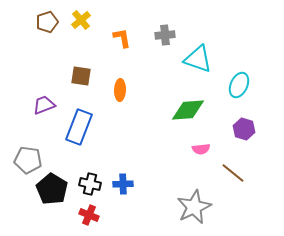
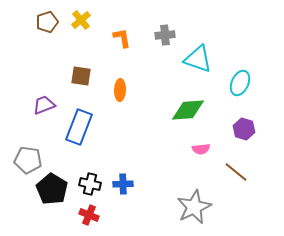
cyan ellipse: moved 1 px right, 2 px up
brown line: moved 3 px right, 1 px up
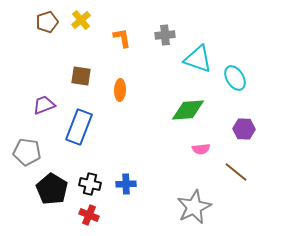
cyan ellipse: moved 5 px left, 5 px up; rotated 55 degrees counterclockwise
purple hexagon: rotated 15 degrees counterclockwise
gray pentagon: moved 1 px left, 8 px up
blue cross: moved 3 px right
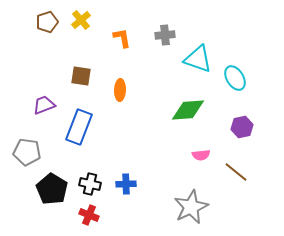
purple hexagon: moved 2 px left, 2 px up; rotated 15 degrees counterclockwise
pink semicircle: moved 6 px down
gray star: moved 3 px left
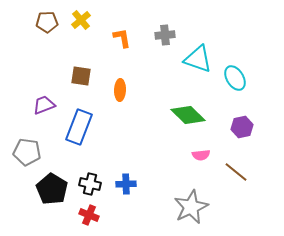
brown pentagon: rotated 15 degrees clockwise
green diamond: moved 5 px down; rotated 48 degrees clockwise
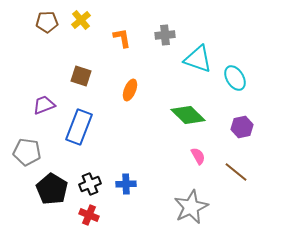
brown square: rotated 10 degrees clockwise
orange ellipse: moved 10 px right; rotated 20 degrees clockwise
pink semicircle: moved 3 px left, 1 px down; rotated 114 degrees counterclockwise
black cross: rotated 35 degrees counterclockwise
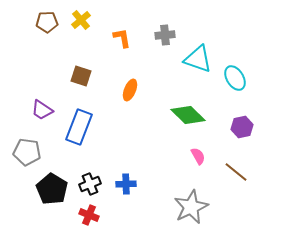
purple trapezoid: moved 2 px left, 5 px down; rotated 125 degrees counterclockwise
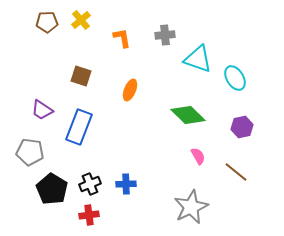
gray pentagon: moved 3 px right
red cross: rotated 30 degrees counterclockwise
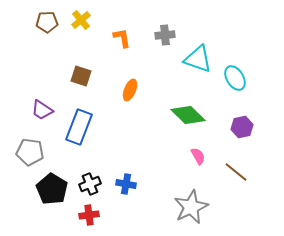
blue cross: rotated 12 degrees clockwise
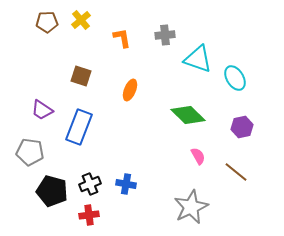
black pentagon: moved 2 px down; rotated 16 degrees counterclockwise
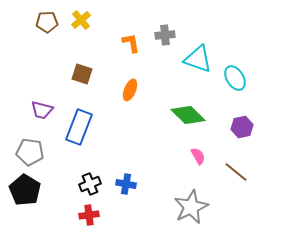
orange L-shape: moved 9 px right, 5 px down
brown square: moved 1 px right, 2 px up
purple trapezoid: rotated 20 degrees counterclockwise
black pentagon: moved 27 px left, 1 px up; rotated 16 degrees clockwise
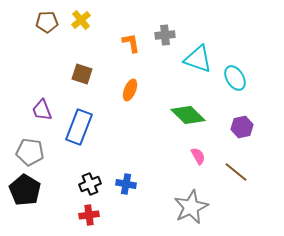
purple trapezoid: rotated 55 degrees clockwise
